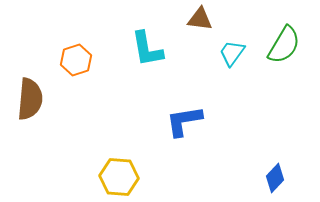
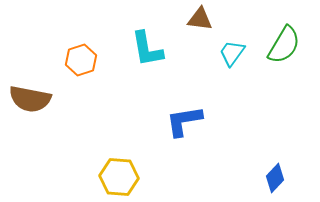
orange hexagon: moved 5 px right
brown semicircle: rotated 96 degrees clockwise
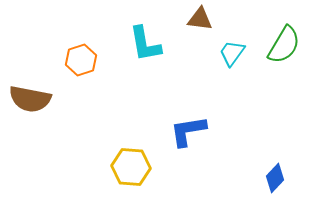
cyan L-shape: moved 2 px left, 5 px up
blue L-shape: moved 4 px right, 10 px down
yellow hexagon: moved 12 px right, 10 px up
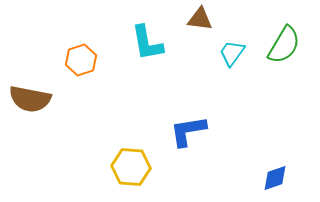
cyan L-shape: moved 2 px right, 1 px up
blue diamond: rotated 28 degrees clockwise
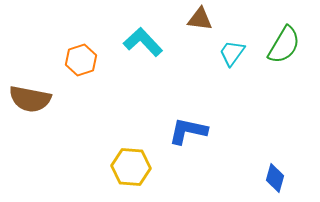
cyan L-shape: moved 4 px left, 1 px up; rotated 147 degrees clockwise
blue L-shape: rotated 21 degrees clockwise
blue diamond: rotated 56 degrees counterclockwise
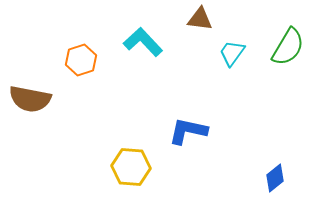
green semicircle: moved 4 px right, 2 px down
blue diamond: rotated 36 degrees clockwise
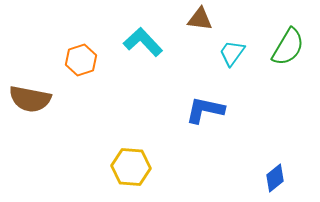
blue L-shape: moved 17 px right, 21 px up
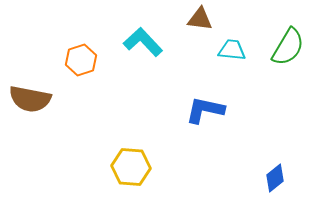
cyan trapezoid: moved 3 px up; rotated 60 degrees clockwise
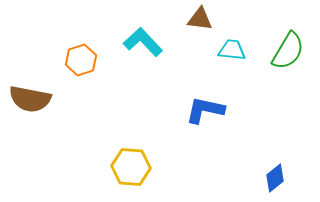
green semicircle: moved 4 px down
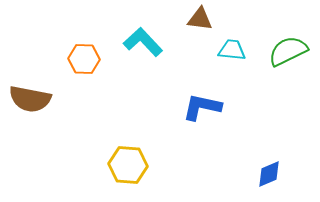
green semicircle: rotated 147 degrees counterclockwise
orange hexagon: moved 3 px right, 1 px up; rotated 20 degrees clockwise
blue L-shape: moved 3 px left, 3 px up
yellow hexagon: moved 3 px left, 2 px up
blue diamond: moved 6 px left, 4 px up; rotated 16 degrees clockwise
